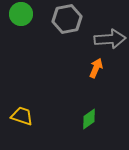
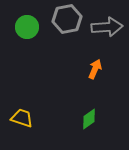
green circle: moved 6 px right, 13 px down
gray arrow: moved 3 px left, 12 px up
orange arrow: moved 1 px left, 1 px down
yellow trapezoid: moved 2 px down
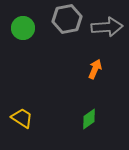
green circle: moved 4 px left, 1 px down
yellow trapezoid: rotated 15 degrees clockwise
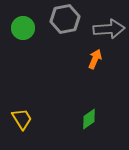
gray hexagon: moved 2 px left
gray arrow: moved 2 px right, 2 px down
orange arrow: moved 10 px up
yellow trapezoid: moved 1 px down; rotated 25 degrees clockwise
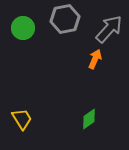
gray arrow: rotated 44 degrees counterclockwise
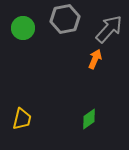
yellow trapezoid: rotated 45 degrees clockwise
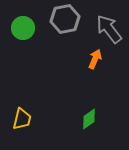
gray arrow: rotated 80 degrees counterclockwise
